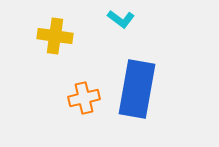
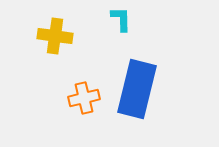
cyan L-shape: rotated 128 degrees counterclockwise
blue rectangle: rotated 4 degrees clockwise
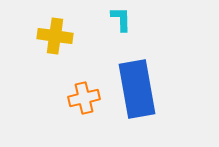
blue rectangle: rotated 24 degrees counterclockwise
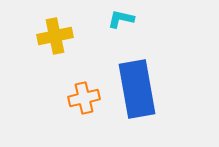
cyan L-shape: rotated 76 degrees counterclockwise
yellow cross: rotated 20 degrees counterclockwise
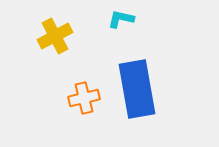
yellow cross: rotated 16 degrees counterclockwise
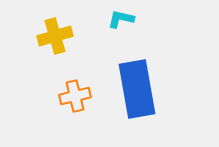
yellow cross: rotated 12 degrees clockwise
orange cross: moved 9 px left, 2 px up
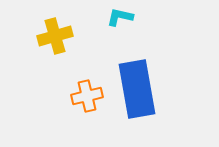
cyan L-shape: moved 1 px left, 2 px up
orange cross: moved 12 px right
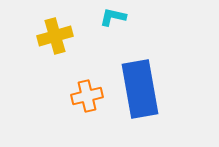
cyan L-shape: moved 7 px left
blue rectangle: moved 3 px right
